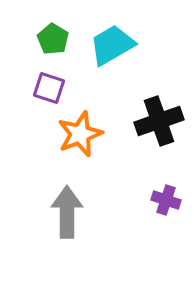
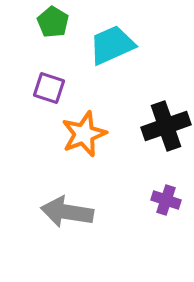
green pentagon: moved 17 px up
cyan trapezoid: rotated 6 degrees clockwise
black cross: moved 7 px right, 5 px down
orange star: moved 4 px right
gray arrow: rotated 81 degrees counterclockwise
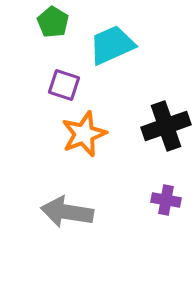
purple square: moved 15 px right, 3 px up
purple cross: rotated 8 degrees counterclockwise
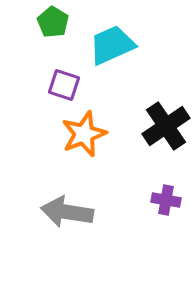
black cross: rotated 15 degrees counterclockwise
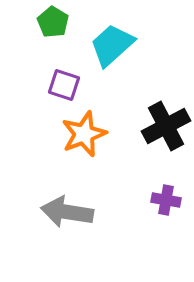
cyan trapezoid: rotated 18 degrees counterclockwise
black cross: rotated 6 degrees clockwise
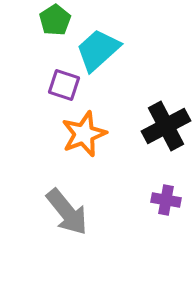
green pentagon: moved 2 px right, 2 px up; rotated 8 degrees clockwise
cyan trapezoid: moved 14 px left, 5 px down
gray arrow: rotated 138 degrees counterclockwise
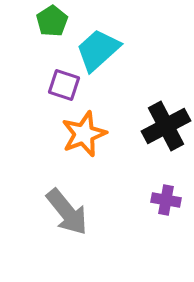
green pentagon: moved 3 px left, 1 px down
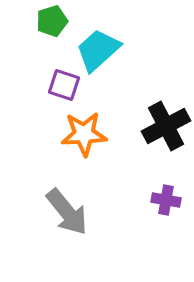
green pentagon: rotated 16 degrees clockwise
orange star: rotated 18 degrees clockwise
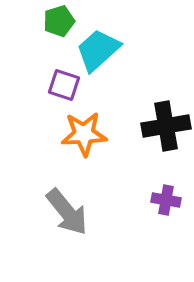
green pentagon: moved 7 px right
black cross: rotated 18 degrees clockwise
